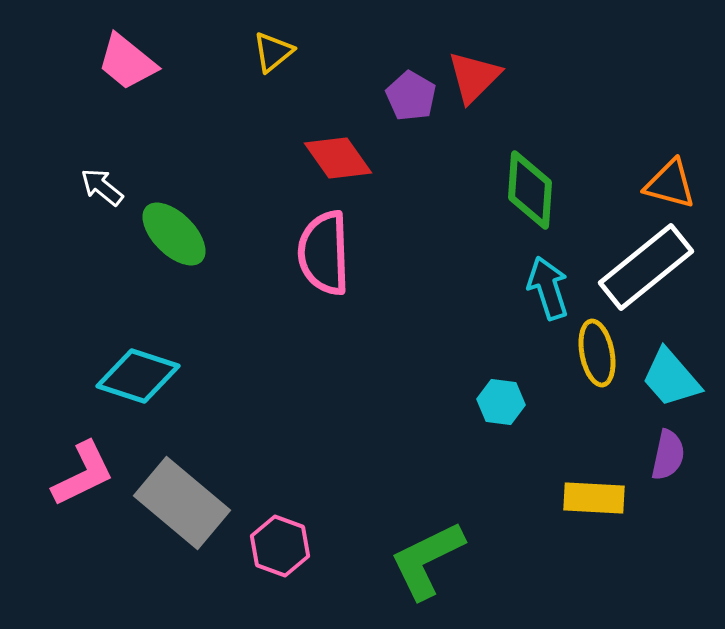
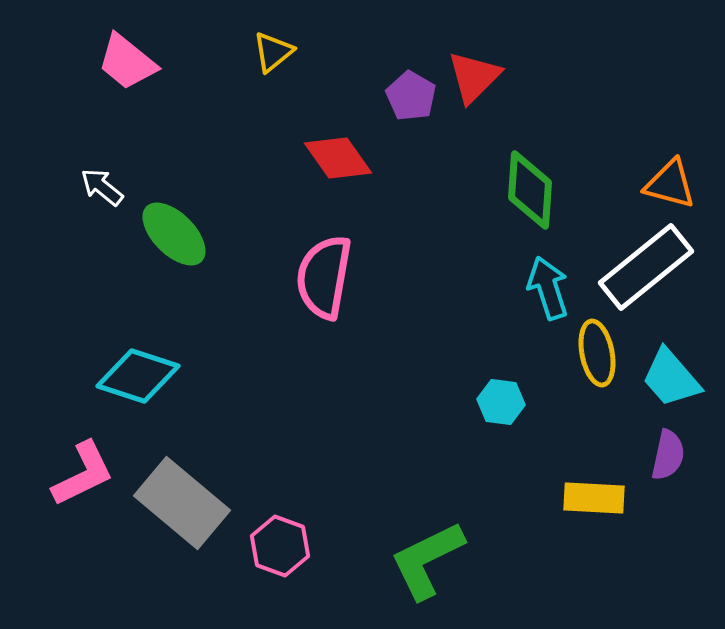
pink semicircle: moved 24 px down; rotated 12 degrees clockwise
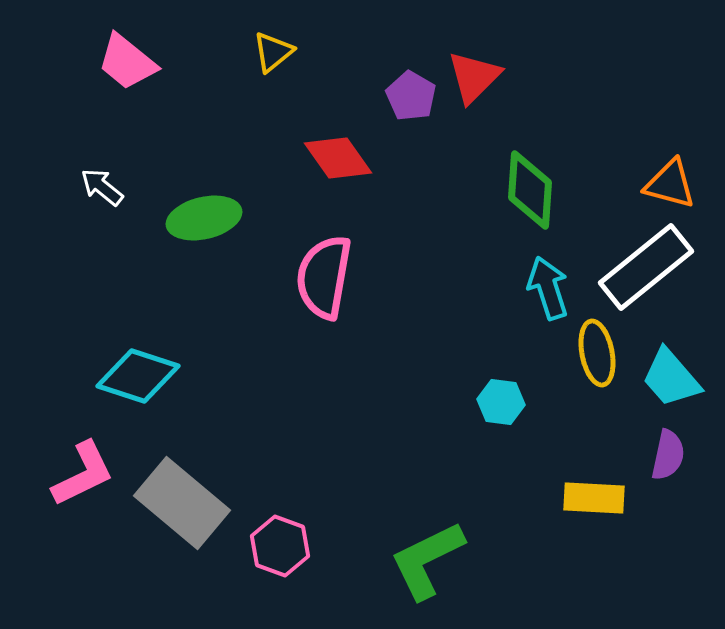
green ellipse: moved 30 px right, 16 px up; rotated 58 degrees counterclockwise
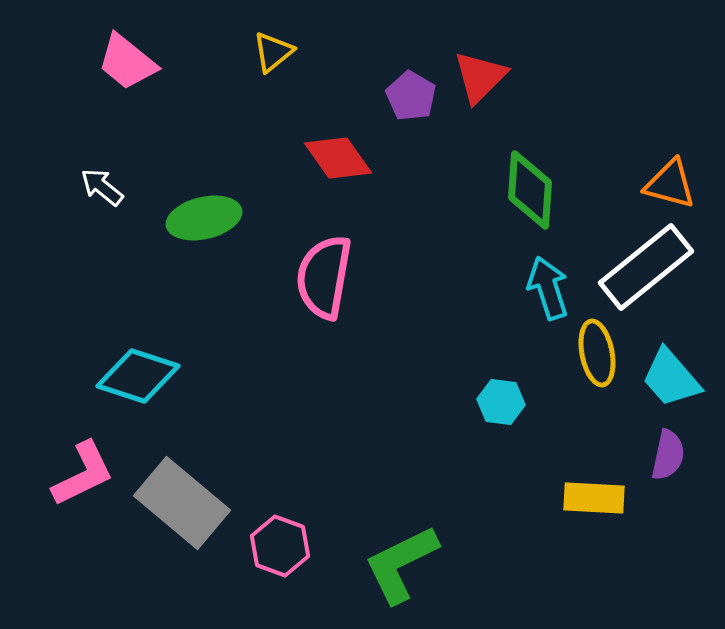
red triangle: moved 6 px right
green L-shape: moved 26 px left, 4 px down
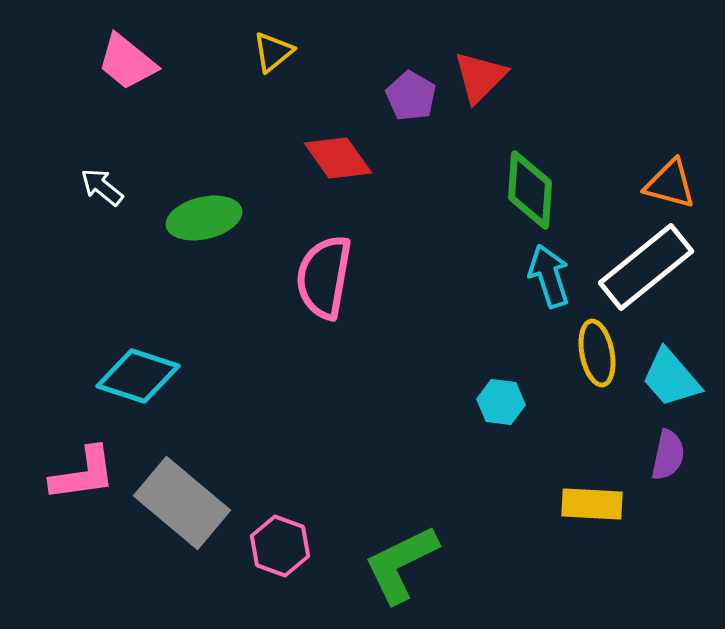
cyan arrow: moved 1 px right, 12 px up
pink L-shape: rotated 18 degrees clockwise
yellow rectangle: moved 2 px left, 6 px down
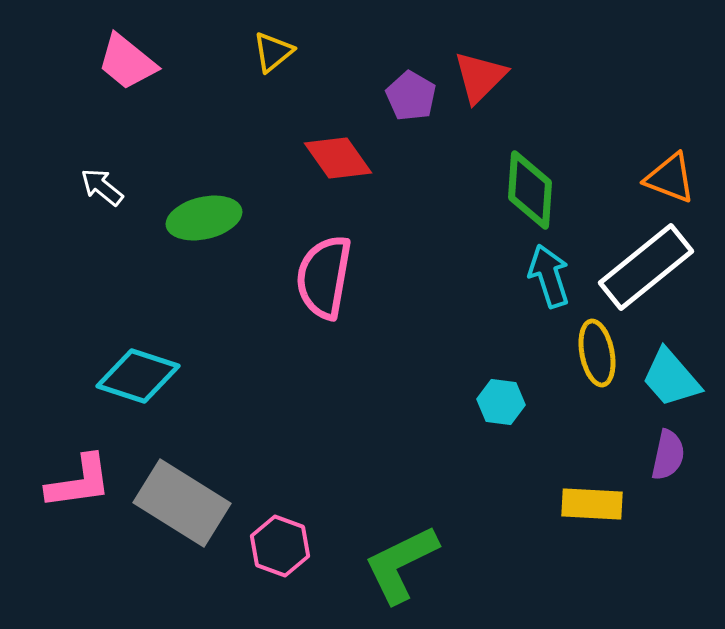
orange triangle: moved 6 px up; rotated 6 degrees clockwise
pink L-shape: moved 4 px left, 8 px down
gray rectangle: rotated 8 degrees counterclockwise
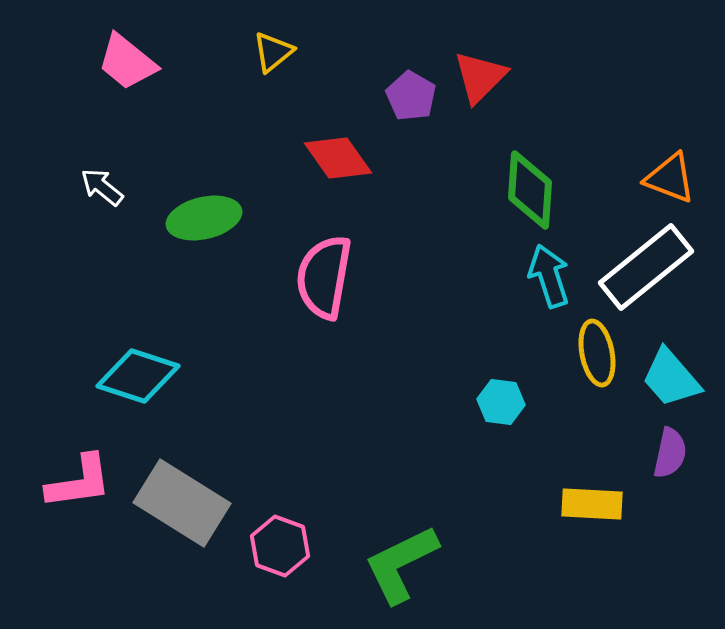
purple semicircle: moved 2 px right, 2 px up
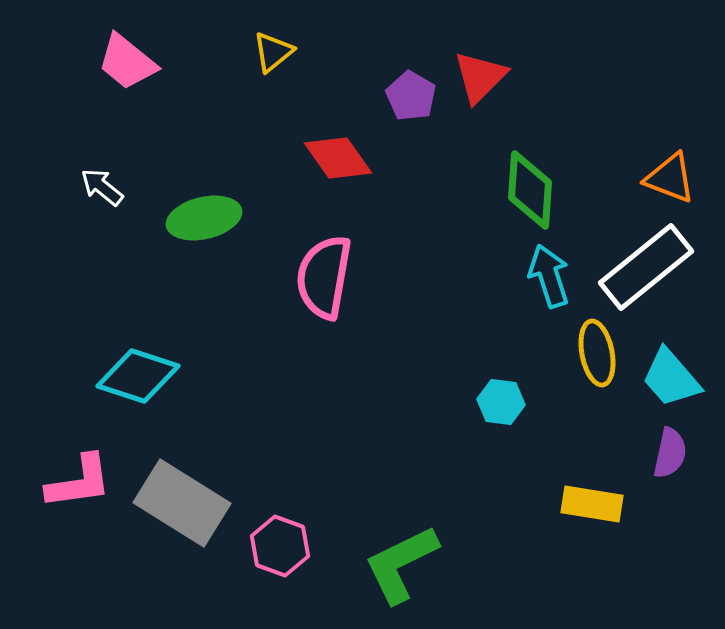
yellow rectangle: rotated 6 degrees clockwise
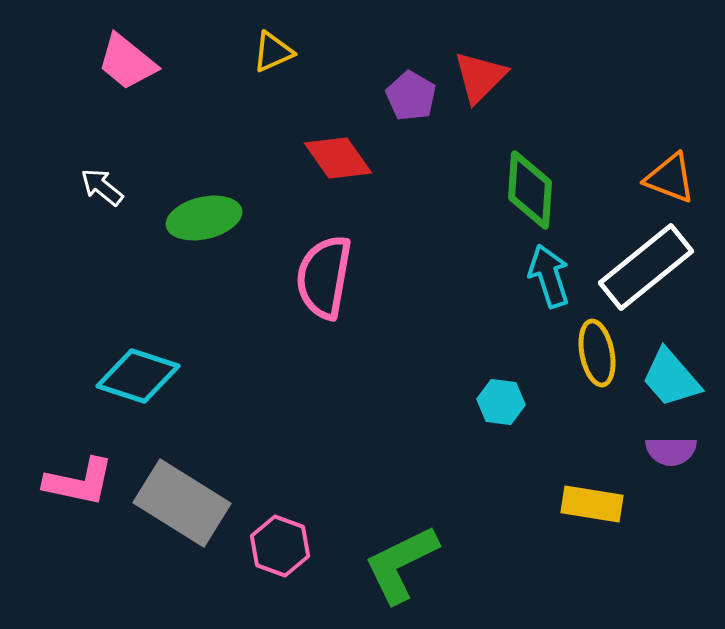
yellow triangle: rotated 15 degrees clockwise
purple semicircle: moved 1 px right, 2 px up; rotated 78 degrees clockwise
pink L-shape: rotated 20 degrees clockwise
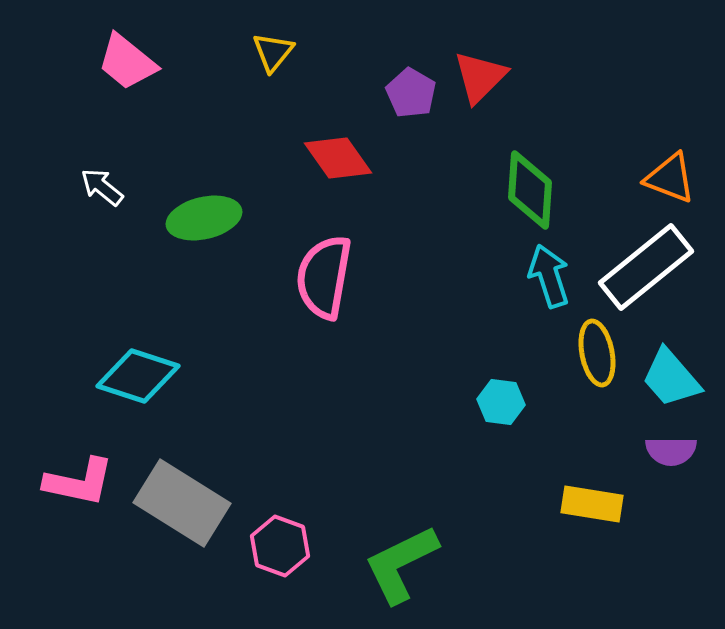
yellow triangle: rotated 27 degrees counterclockwise
purple pentagon: moved 3 px up
